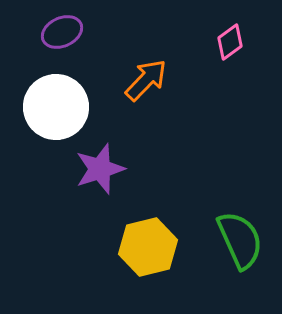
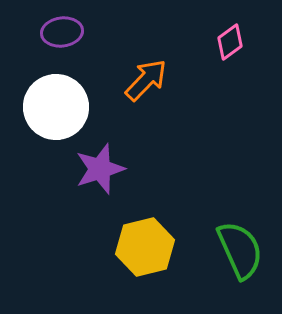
purple ellipse: rotated 18 degrees clockwise
green semicircle: moved 10 px down
yellow hexagon: moved 3 px left
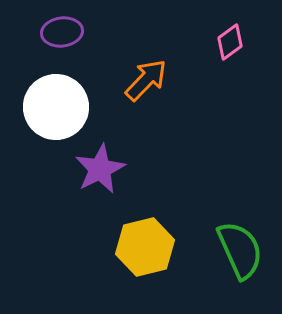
purple star: rotated 9 degrees counterclockwise
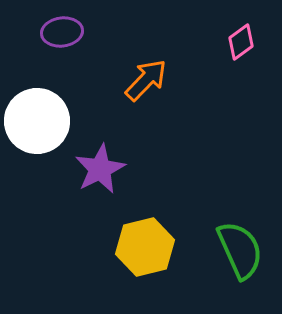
pink diamond: moved 11 px right
white circle: moved 19 px left, 14 px down
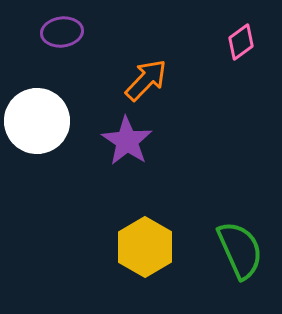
purple star: moved 27 px right, 28 px up; rotated 12 degrees counterclockwise
yellow hexagon: rotated 16 degrees counterclockwise
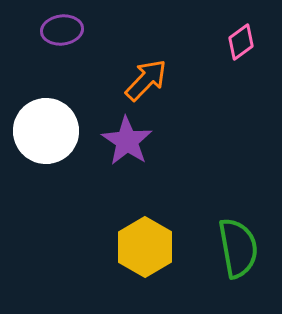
purple ellipse: moved 2 px up
white circle: moved 9 px right, 10 px down
green semicircle: moved 2 px left, 2 px up; rotated 14 degrees clockwise
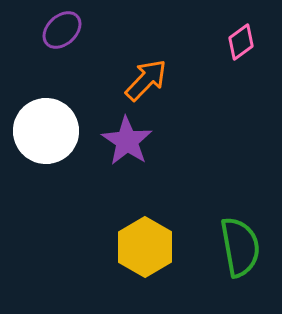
purple ellipse: rotated 36 degrees counterclockwise
green semicircle: moved 2 px right, 1 px up
